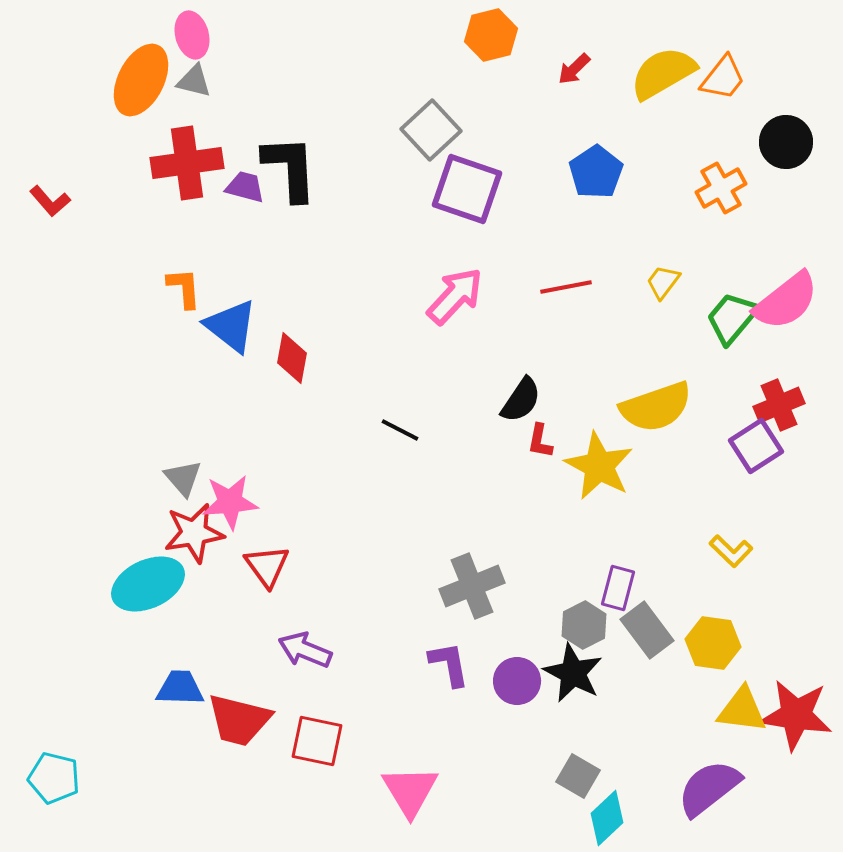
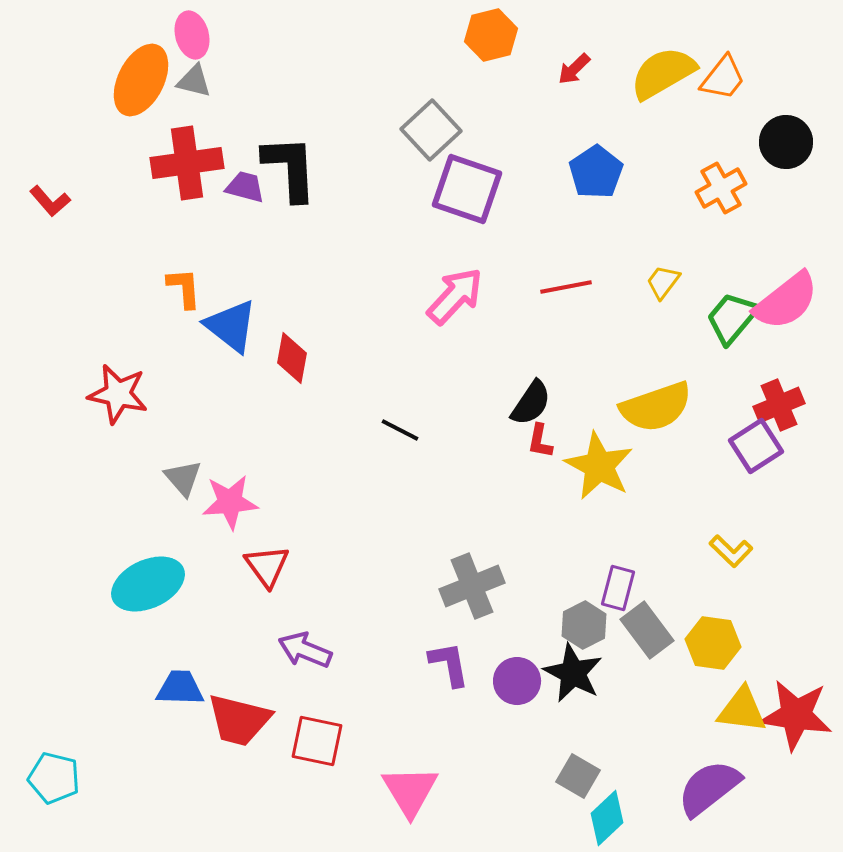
black semicircle at (521, 400): moved 10 px right, 3 px down
red star at (194, 533): moved 76 px left, 139 px up; rotated 22 degrees clockwise
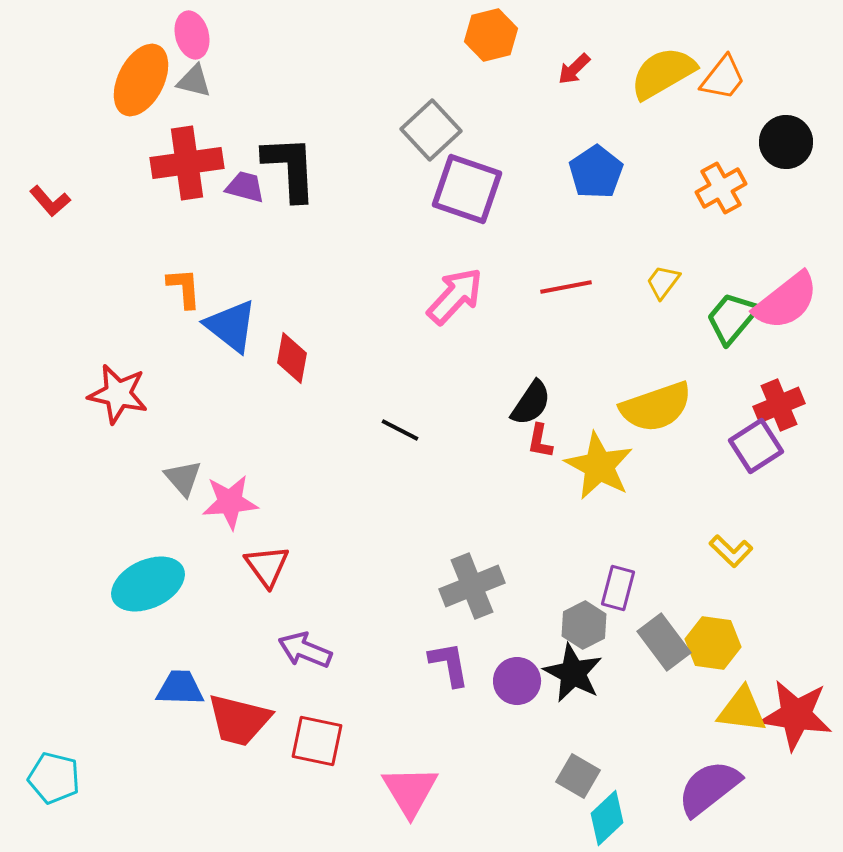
gray rectangle at (647, 630): moved 17 px right, 12 px down
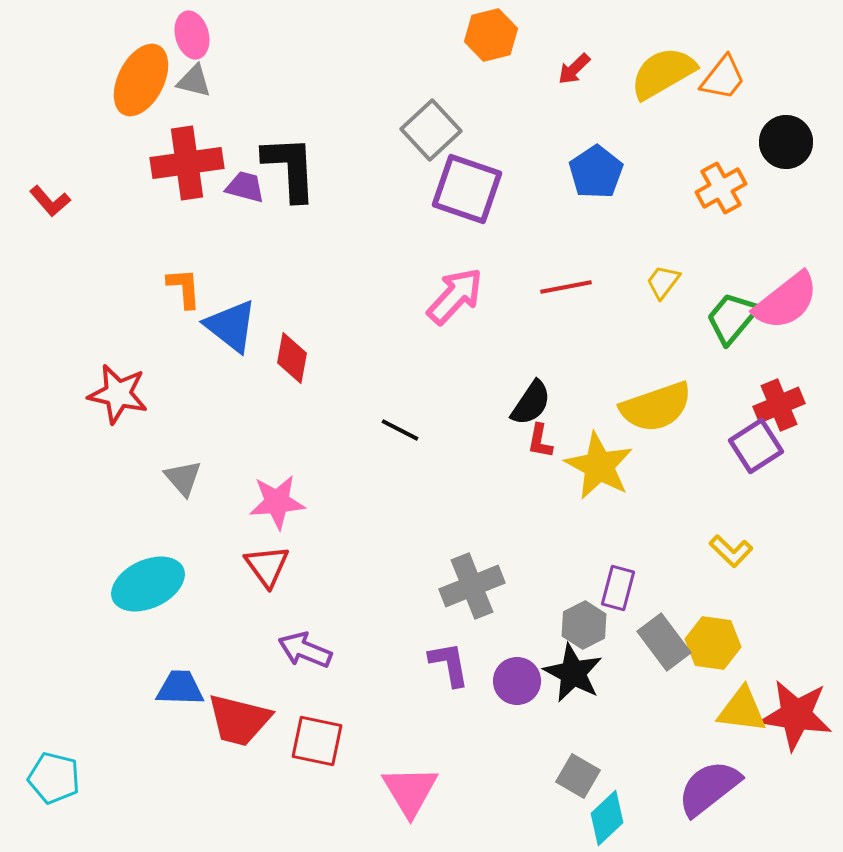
pink star at (230, 502): moved 47 px right
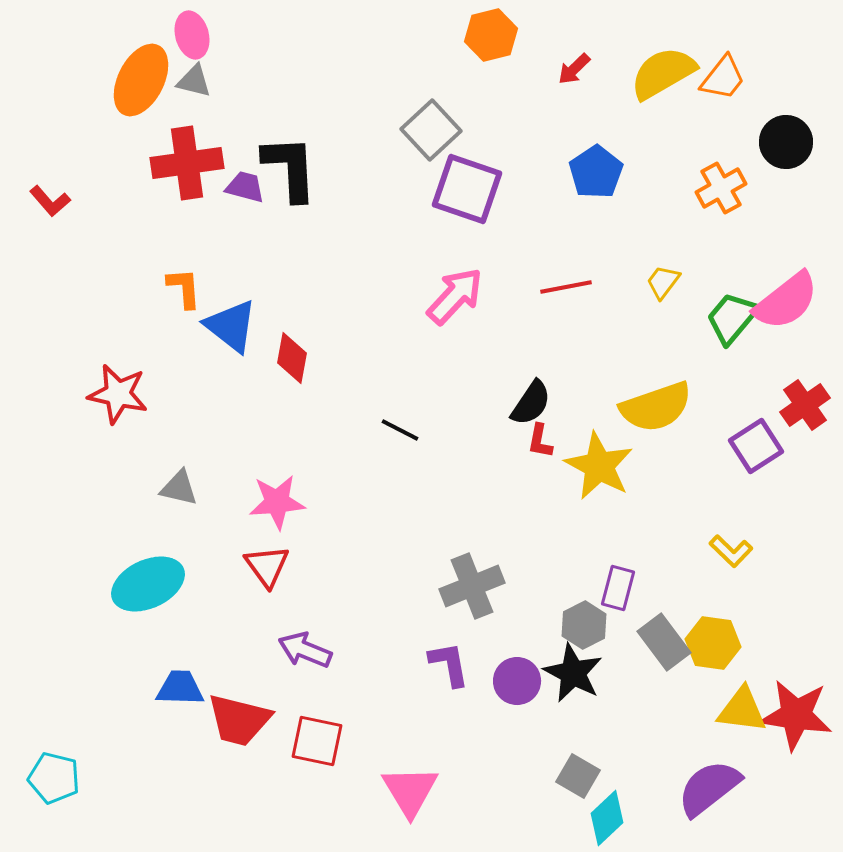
red cross at (779, 405): moved 26 px right; rotated 12 degrees counterclockwise
gray triangle at (183, 478): moved 4 px left, 10 px down; rotated 36 degrees counterclockwise
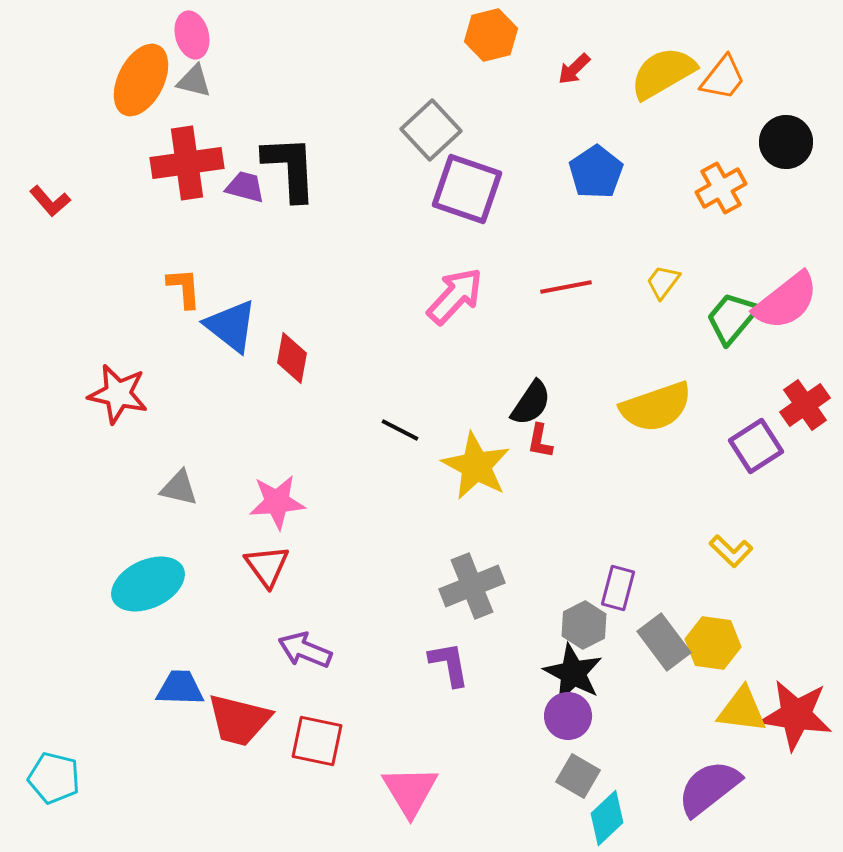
yellow star at (599, 466): moved 123 px left
purple circle at (517, 681): moved 51 px right, 35 px down
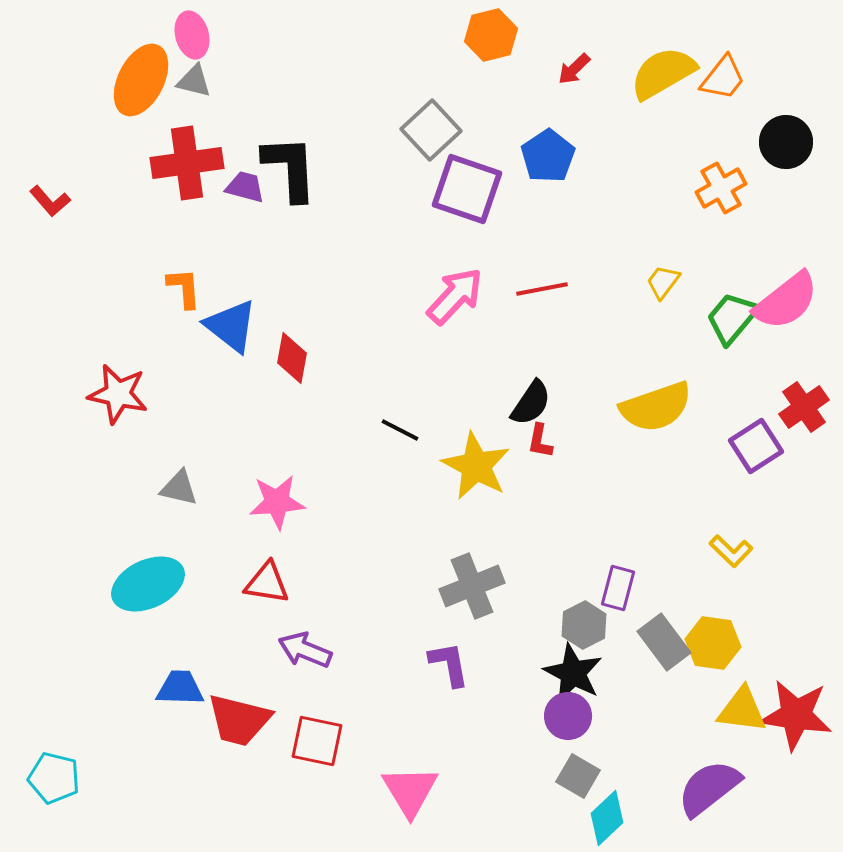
blue pentagon at (596, 172): moved 48 px left, 16 px up
red line at (566, 287): moved 24 px left, 2 px down
red cross at (805, 405): moved 1 px left, 2 px down
red triangle at (267, 566): moved 17 px down; rotated 45 degrees counterclockwise
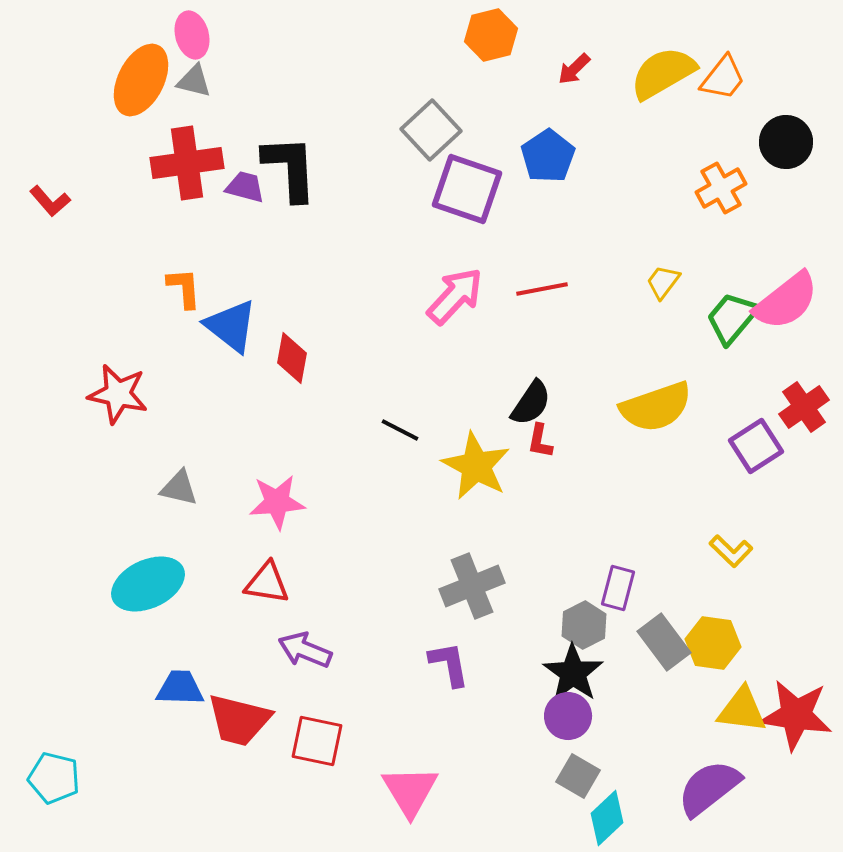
black star at (573, 673): rotated 8 degrees clockwise
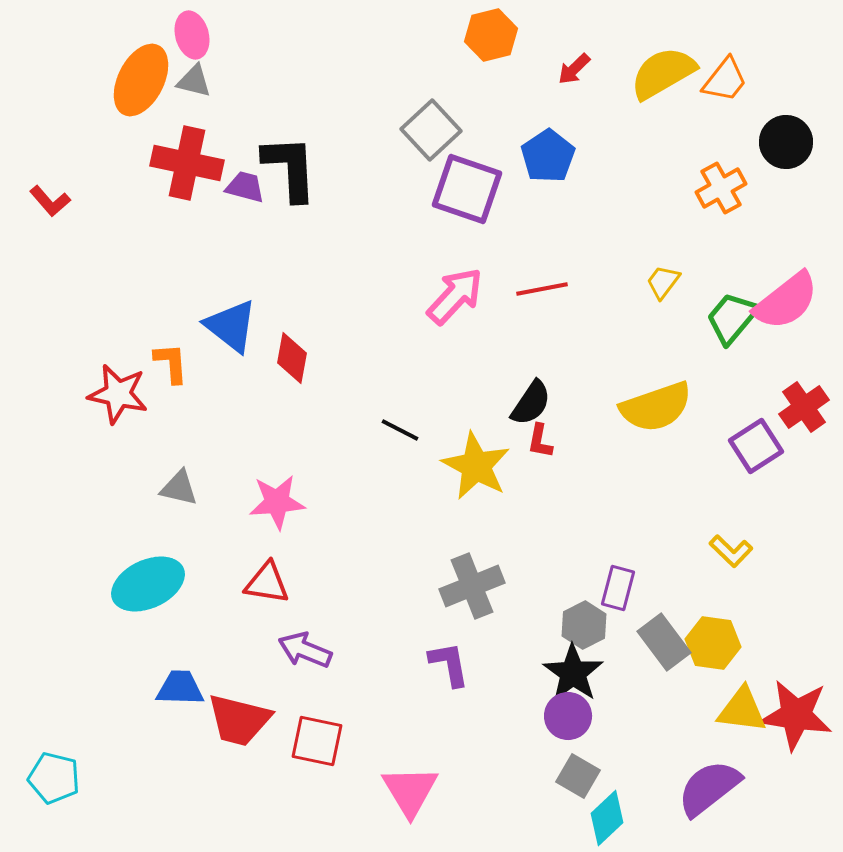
orange trapezoid at (723, 78): moved 2 px right, 2 px down
red cross at (187, 163): rotated 20 degrees clockwise
orange L-shape at (184, 288): moved 13 px left, 75 px down
